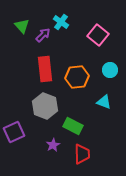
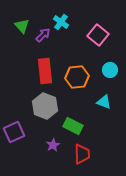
red rectangle: moved 2 px down
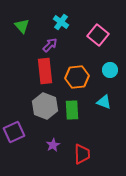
purple arrow: moved 7 px right, 10 px down
green rectangle: moved 1 px left, 16 px up; rotated 60 degrees clockwise
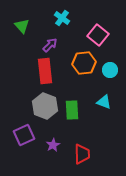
cyan cross: moved 1 px right, 4 px up
orange hexagon: moved 7 px right, 14 px up
purple square: moved 10 px right, 3 px down
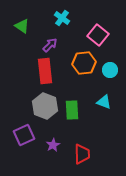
green triangle: rotated 14 degrees counterclockwise
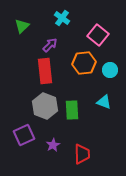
green triangle: rotated 42 degrees clockwise
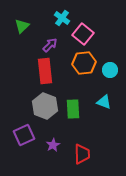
pink square: moved 15 px left, 1 px up
green rectangle: moved 1 px right, 1 px up
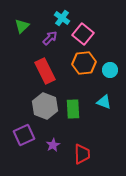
purple arrow: moved 7 px up
red rectangle: rotated 20 degrees counterclockwise
